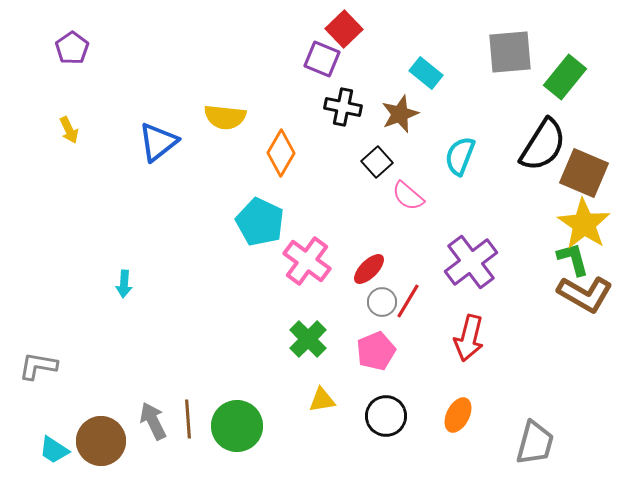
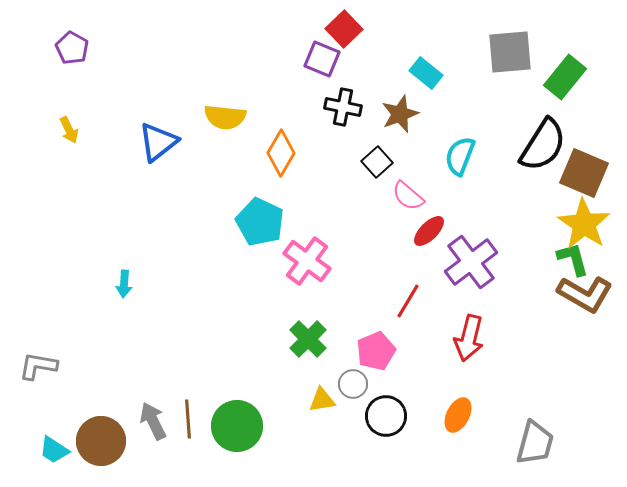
purple pentagon: rotated 8 degrees counterclockwise
red ellipse: moved 60 px right, 38 px up
gray circle: moved 29 px left, 82 px down
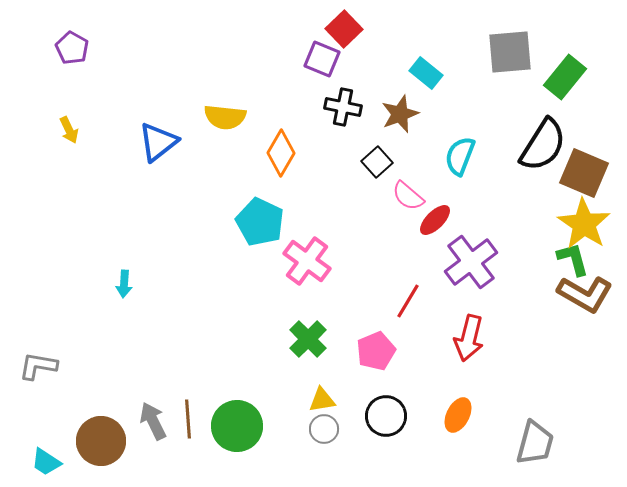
red ellipse: moved 6 px right, 11 px up
gray circle: moved 29 px left, 45 px down
cyan trapezoid: moved 8 px left, 12 px down
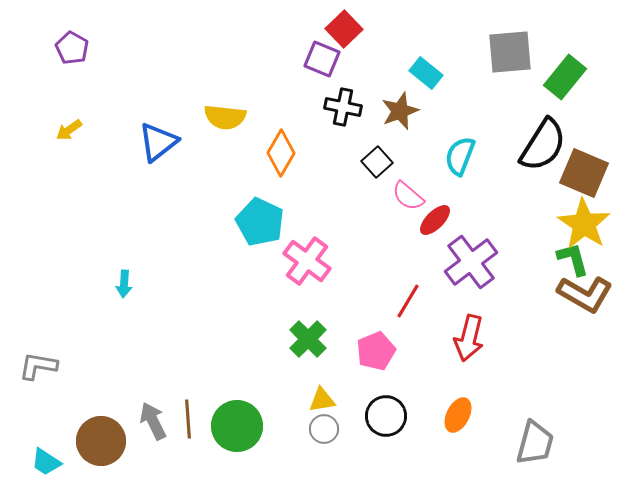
brown star: moved 3 px up
yellow arrow: rotated 80 degrees clockwise
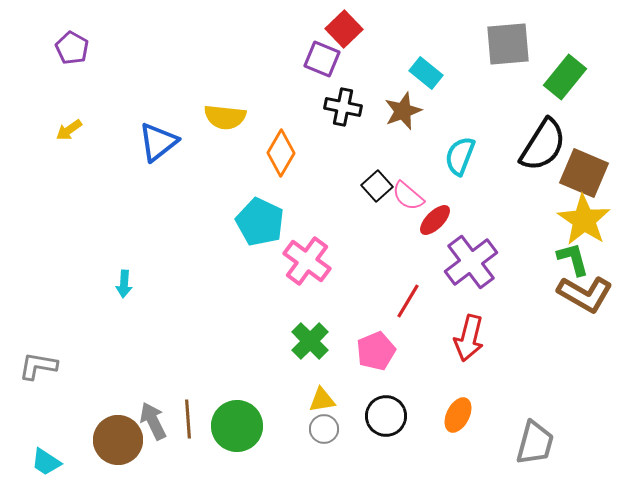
gray square: moved 2 px left, 8 px up
brown star: moved 3 px right
black square: moved 24 px down
yellow star: moved 4 px up
green cross: moved 2 px right, 2 px down
brown circle: moved 17 px right, 1 px up
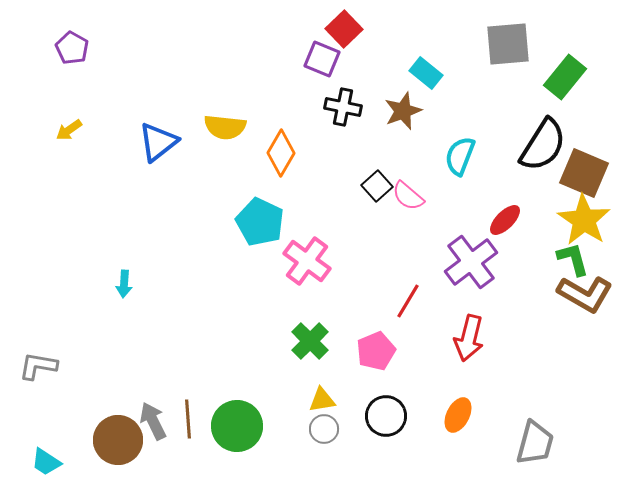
yellow semicircle: moved 10 px down
red ellipse: moved 70 px right
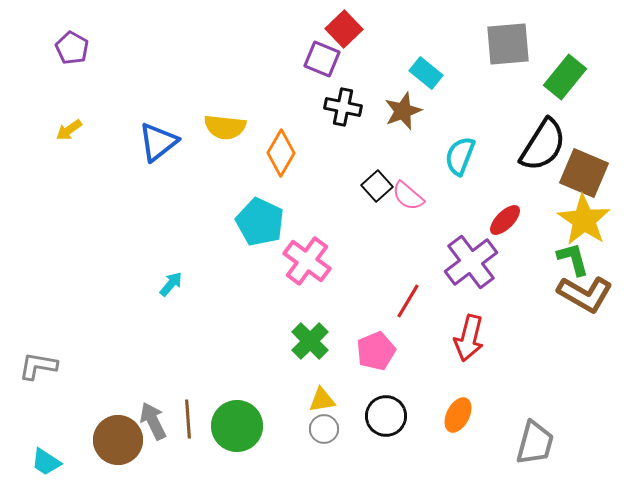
cyan arrow: moved 47 px right; rotated 144 degrees counterclockwise
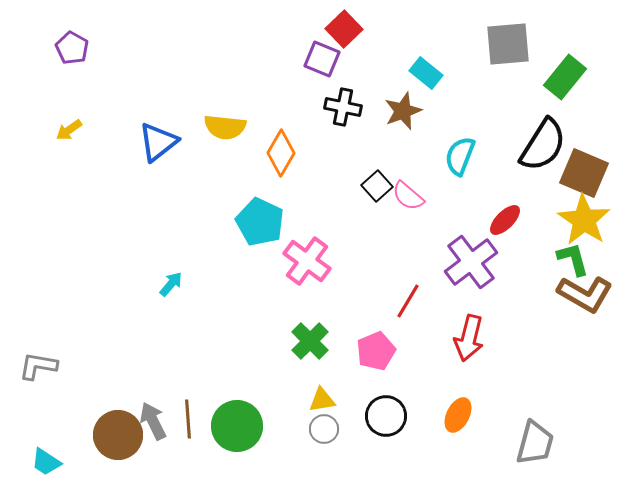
brown circle: moved 5 px up
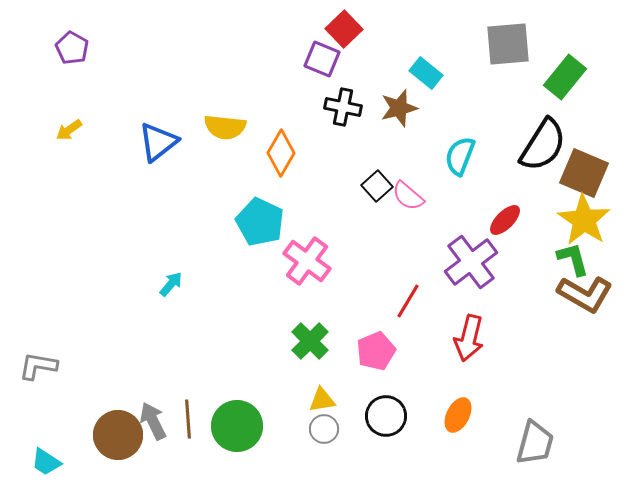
brown star: moved 4 px left, 3 px up; rotated 6 degrees clockwise
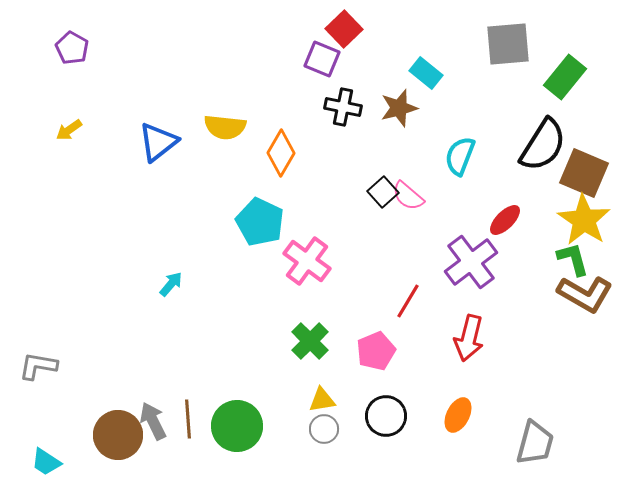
black square: moved 6 px right, 6 px down
